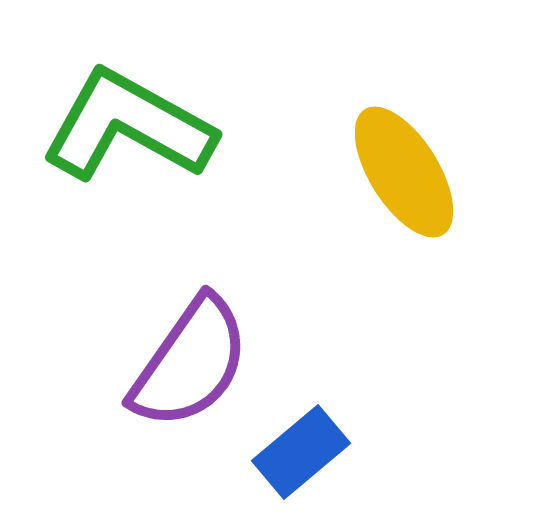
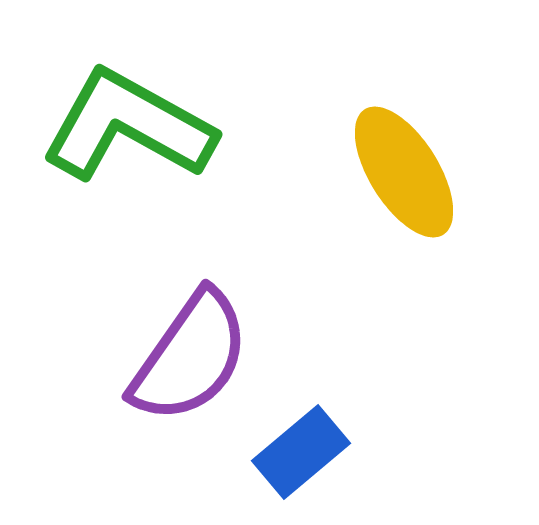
purple semicircle: moved 6 px up
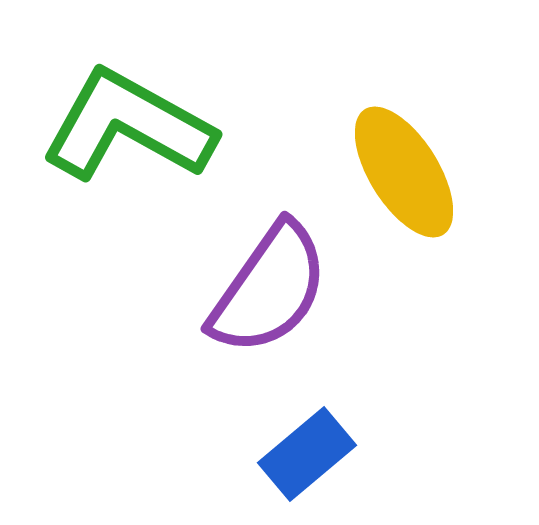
purple semicircle: moved 79 px right, 68 px up
blue rectangle: moved 6 px right, 2 px down
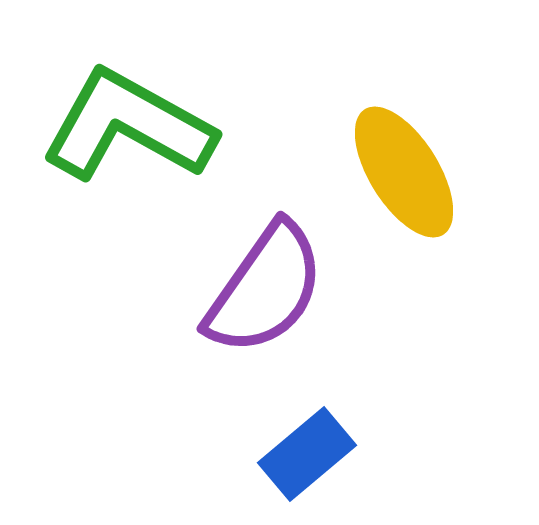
purple semicircle: moved 4 px left
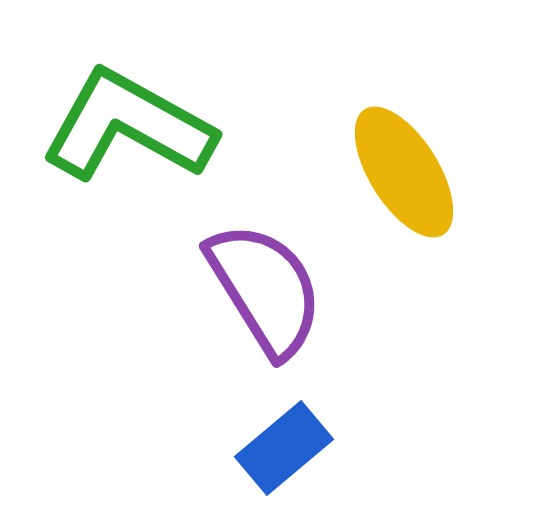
purple semicircle: rotated 67 degrees counterclockwise
blue rectangle: moved 23 px left, 6 px up
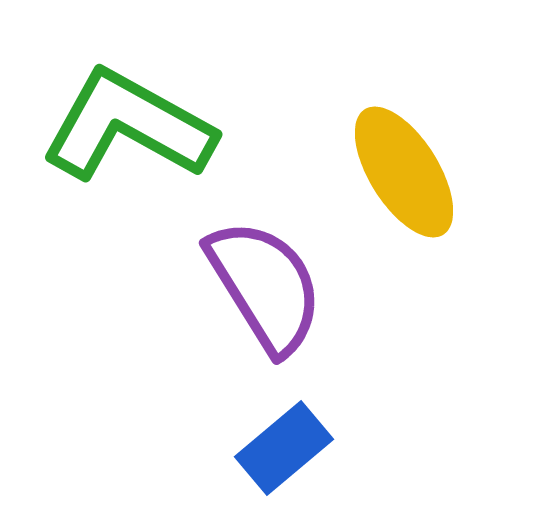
purple semicircle: moved 3 px up
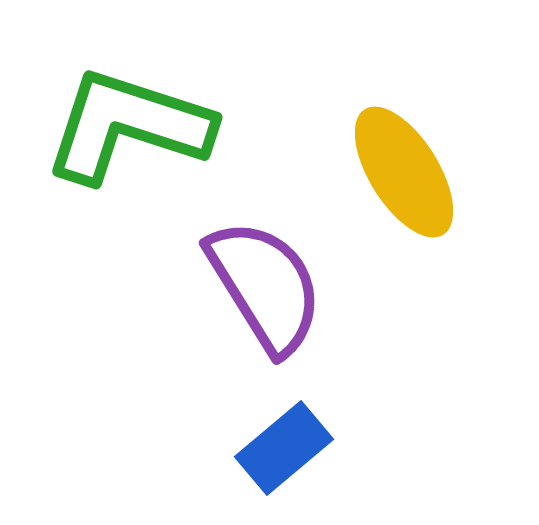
green L-shape: rotated 11 degrees counterclockwise
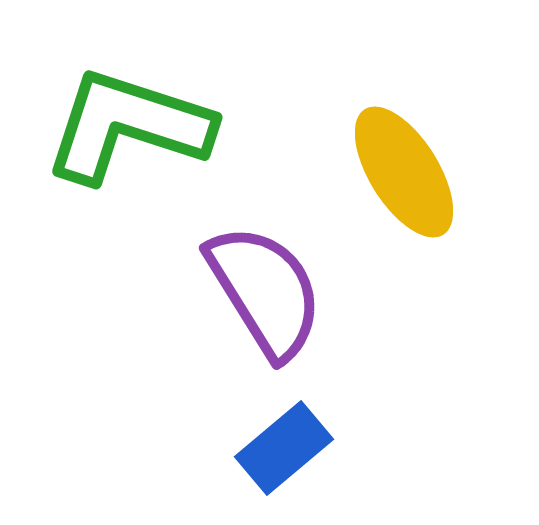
purple semicircle: moved 5 px down
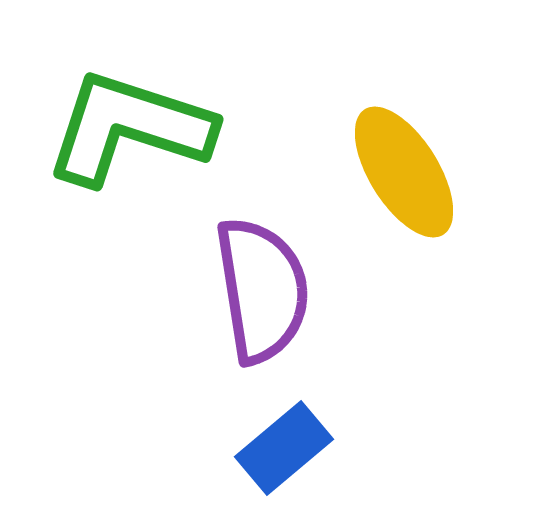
green L-shape: moved 1 px right, 2 px down
purple semicircle: moved 3 px left, 1 px up; rotated 23 degrees clockwise
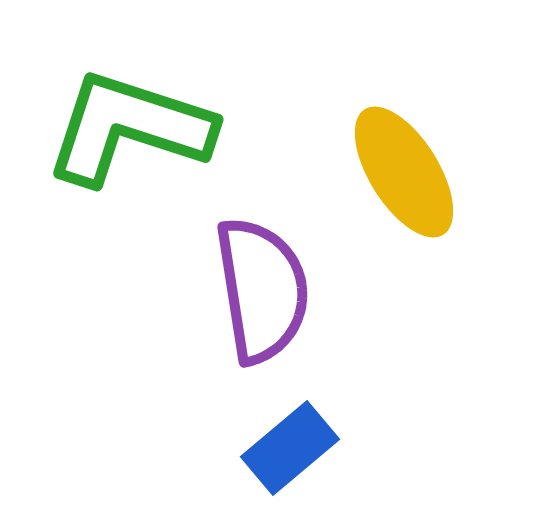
blue rectangle: moved 6 px right
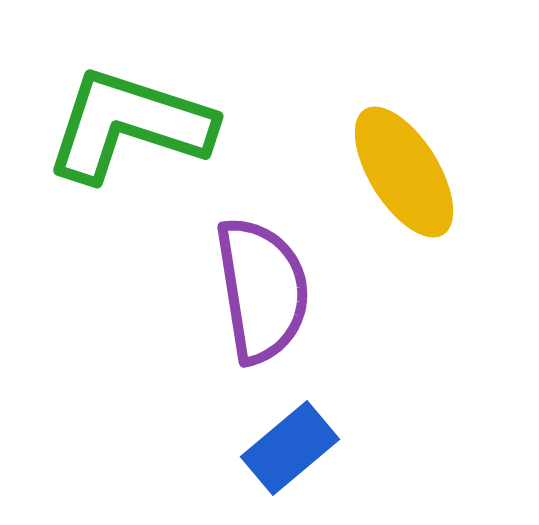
green L-shape: moved 3 px up
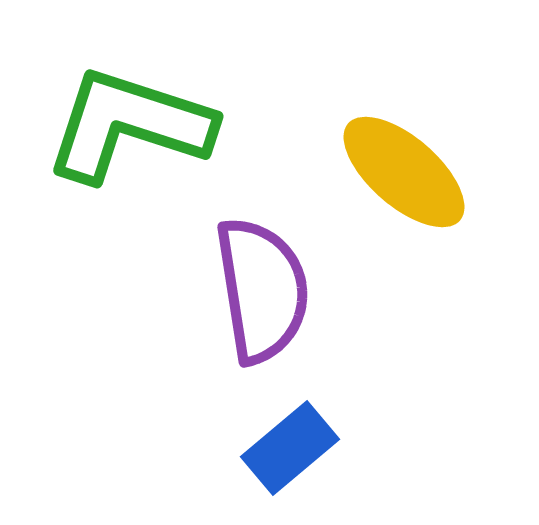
yellow ellipse: rotated 17 degrees counterclockwise
